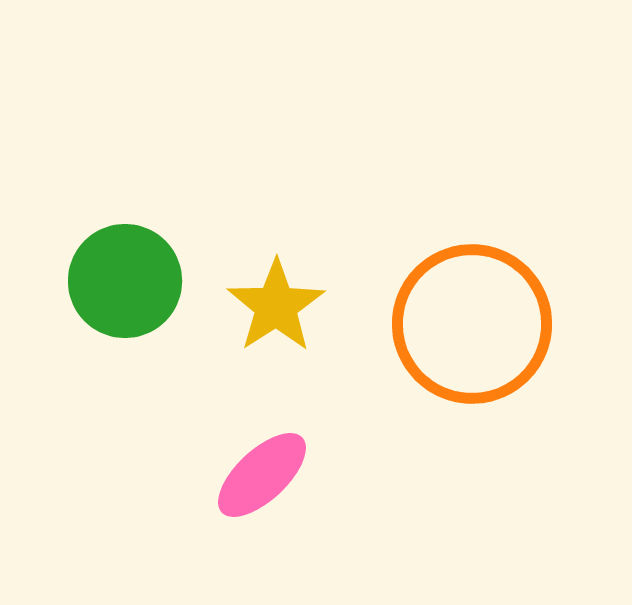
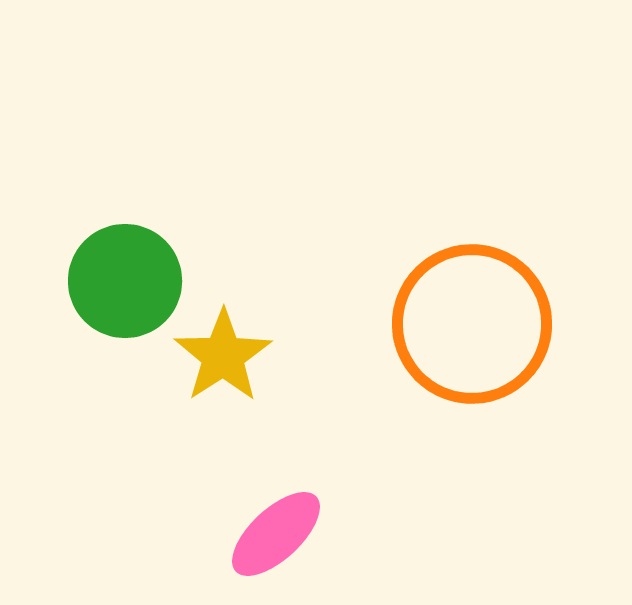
yellow star: moved 53 px left, 50 px down
pink ellipse: moved 14 px right, 59 px down
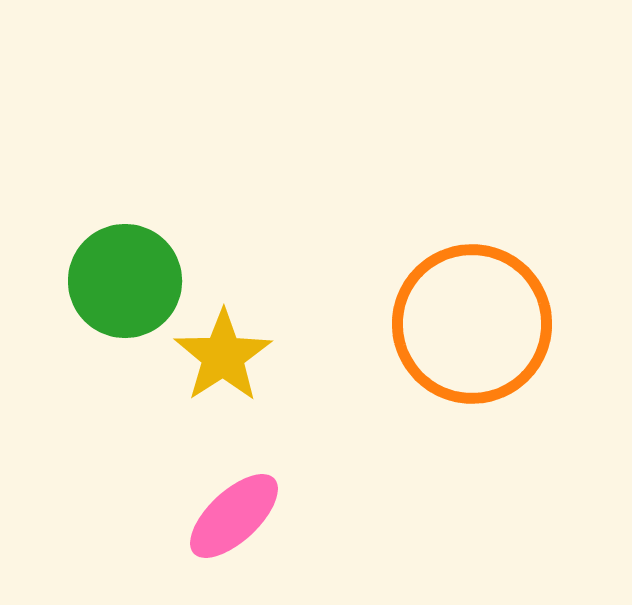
pink ellipse: moved 42 px left, 18 px up
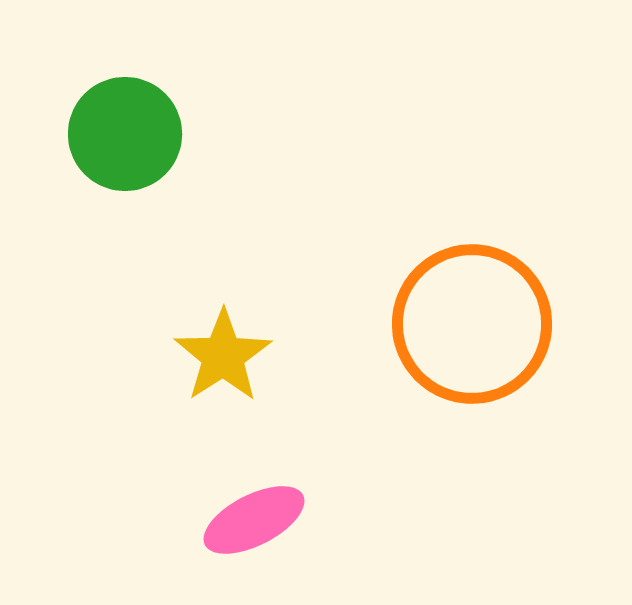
green circle: moved 147 px up
pink ellipse: moved 20 px right, 4 px down; rotated 16 degrees clockwise
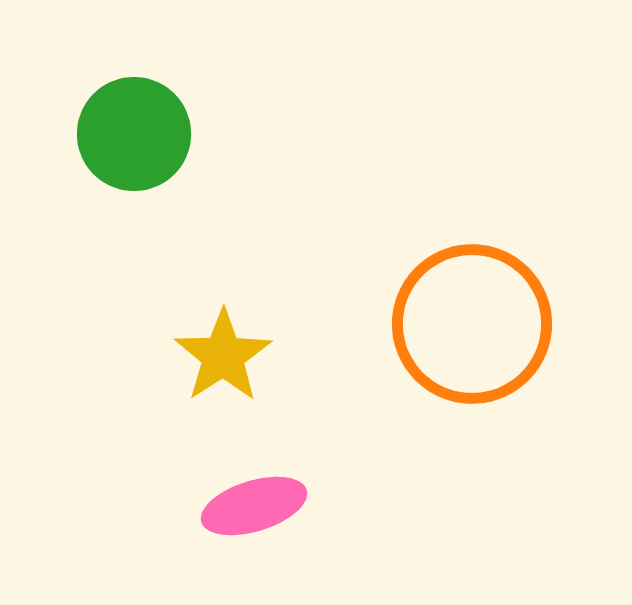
green circle: moved 9 px right
pink ellipse: moved 14 px up; rotated 10 degrees clockwise
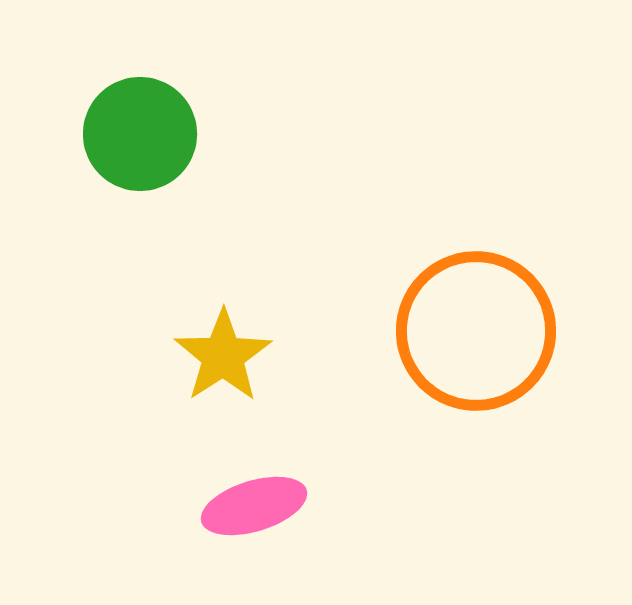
green circle: moved 6 px right
orange circle: moved 4 px right, 7 px down
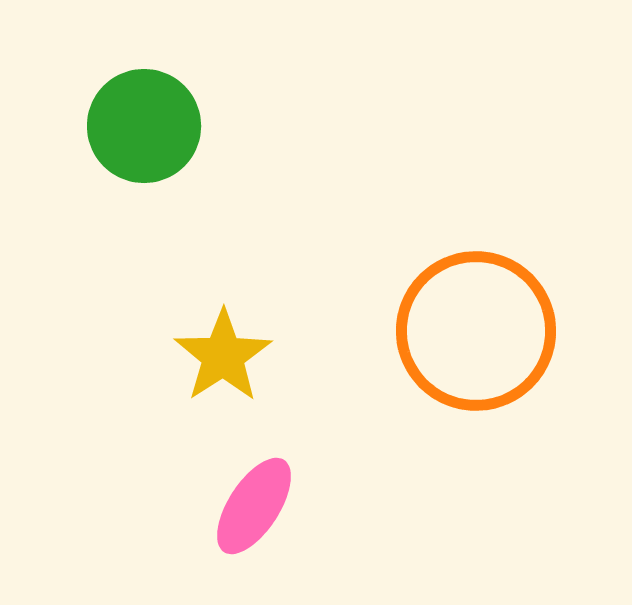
green circle: moved 4 px right, 8 px up
pink ellipse: rotated 40 degrees counterclockwise
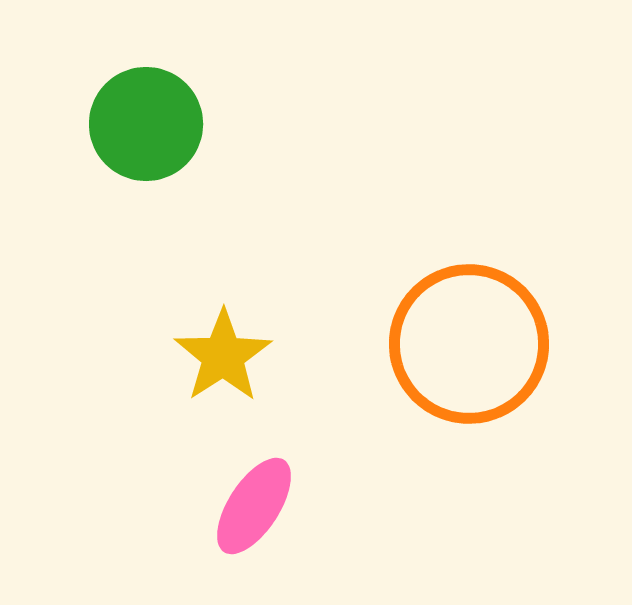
green circle: moved 2 px right, 2 px up
orange circle: moved 7 px left, 13 px down
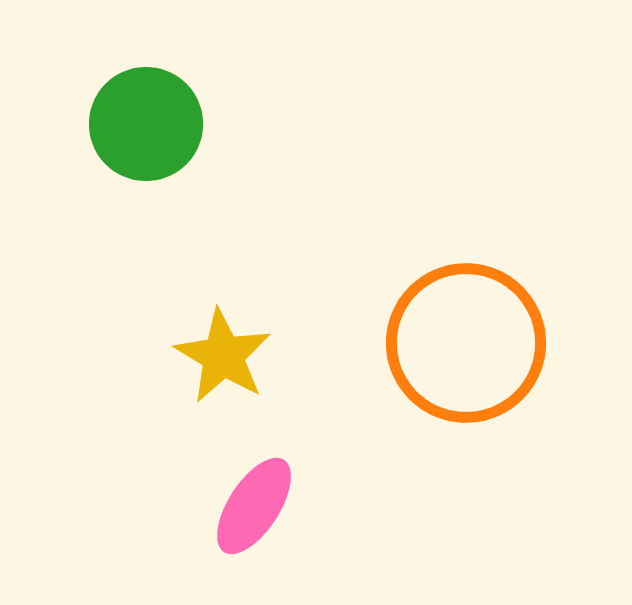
orange circle: moved 3 px left, 1 px up
yellow star: rotated 8 degrees counterclockwise
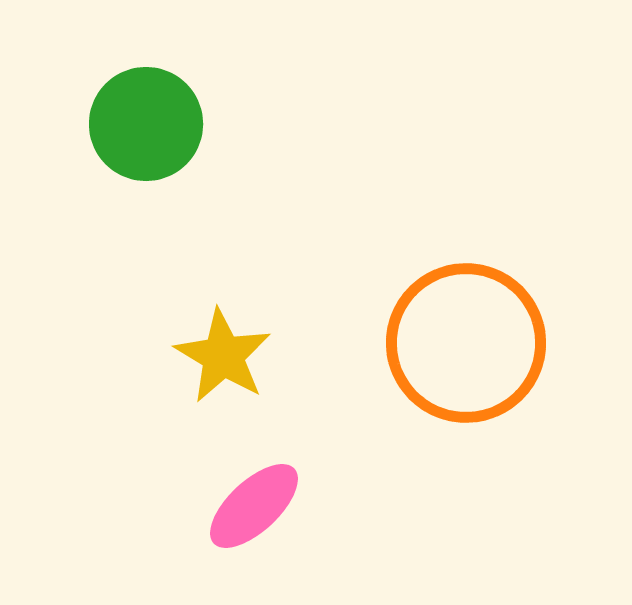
pink ellipse: rotated 14 degrees clockwise
